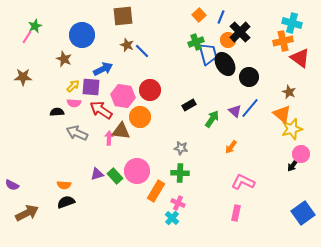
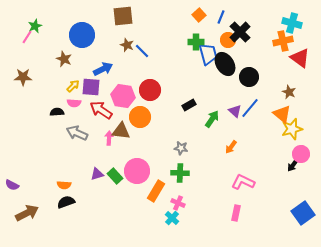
green cross at (196, 42): rotated 21 degrees clockwise
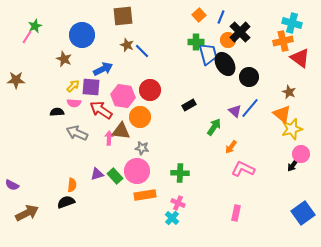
brown star at (23, 77): moved 7 px left, 3 px down
green arrow at (212, 119): moved 2 px right, 8 px down
gray star at (181, 148): moved 39 px left
pink L-shape at (243, 182): moved 13 px up
orange semicircle at (64, 185): moved 8 px right; rotated 88 degrees counterclockwise
orange rectangle at (156, 191): moved 11 px left, 4 px down; rotated 50 degrees clockwise
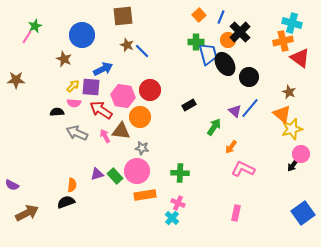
pink arrow at (109, 138): moved 4 px left, 2 px up; rotated 32 degrees counterclockwise
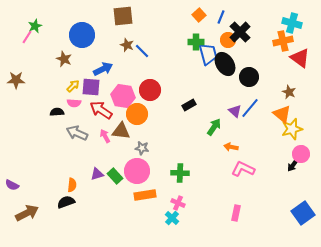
orange circle at (140, 117): moved 3 px left, 3 px up
orange arrow at (231, 147): rotated 64 degrees clockwise
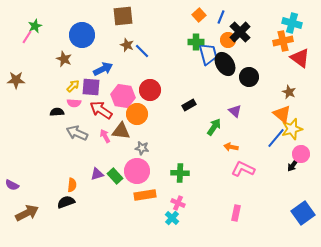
blue line at (250, 108): moved 26 px right, 30 px down
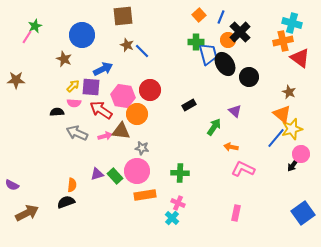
pink arrow at (105, 136): rotated 104 degrees clockwise
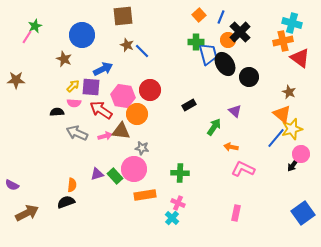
pink circle at (137, 171): moved 3 px left, 2 px up
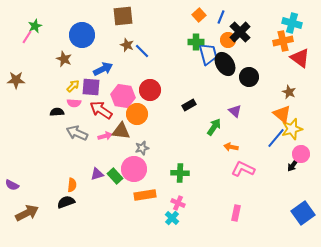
gray star at (142, 148): rotated 24 degrees counterclockwise
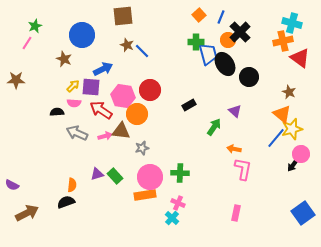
pink line at (27, 37): moved 6 px down
orange arrow at (231, 147): moved 3 px right, 2 px down
pink circle at (134, 169): moved 16 px right, 8 px down
pink L-shape at (243, 169): rotated 75 degrees clockwise
